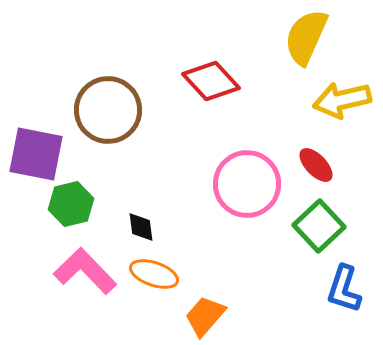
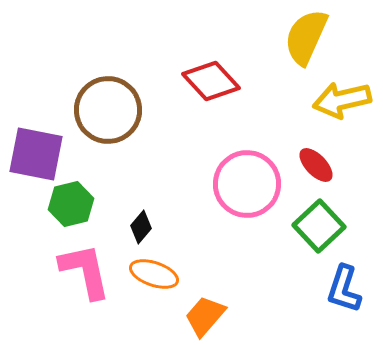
black diamond: rotated 48 degrees clockwise
pink L-shape: rotated 32 degrees clockwise
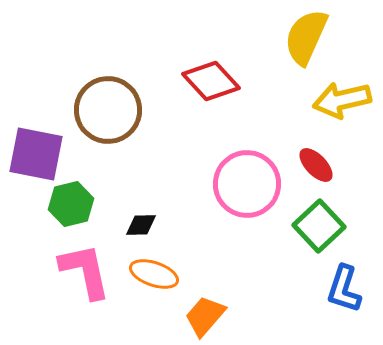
black diamond: moved 2 px up; rotated 48 degrees clockwise
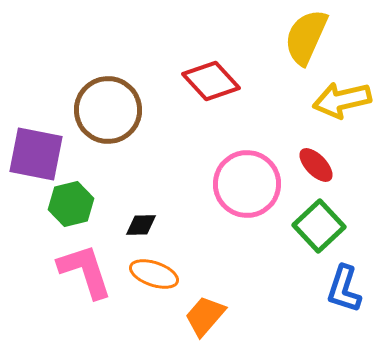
pink L-shape: rotated 6 degrees counterclockwise
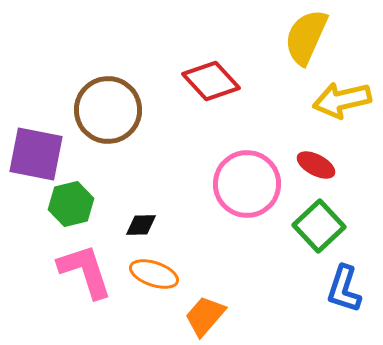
red ellipse: rotated 18 degrees counterclockwise
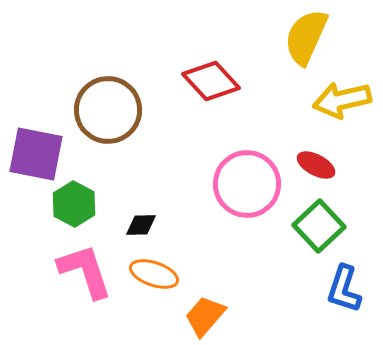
green hexagon: moved 3 px right; rotated 18 degrees counterclockwise
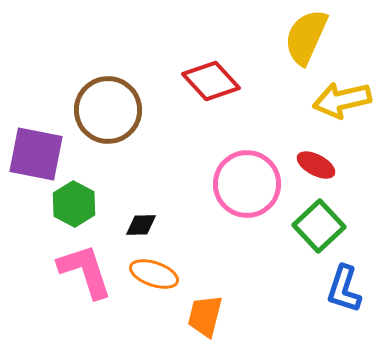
orange trapezoid: rotated 27 degrees counterclockwise
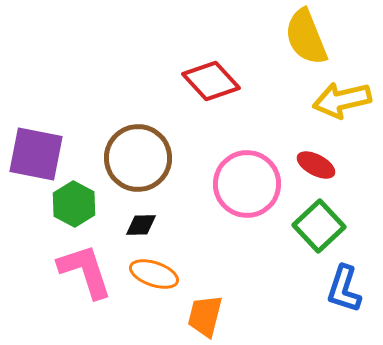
yellow semicircle: rotated 46 degrees counterclockwise
brown circle: moved 30 px right, 48 px down
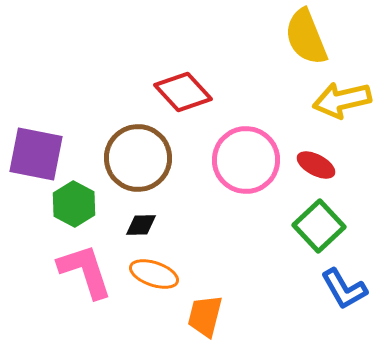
red diamond: moved 28 px left, 11 px down
pink circle: moved 1 px left, 24 px up
blue L-shape: rotated 48 degrees counterclockwise
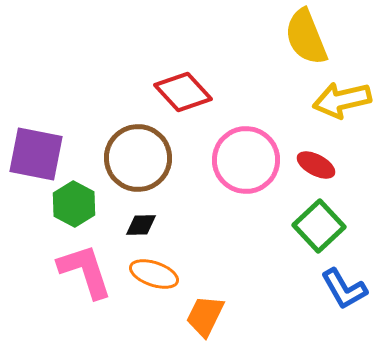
orange trapezoid: rotated 12 degrees clockwise
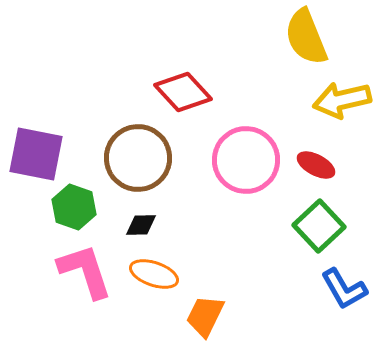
green hexagon: moved 3 px down; rotated 9 degrees counterclockwise
